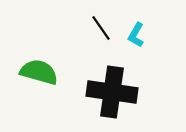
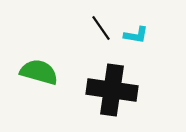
cyan L-shape: rotated 110 degrees counterclockwise
black cross: moved 2 px up
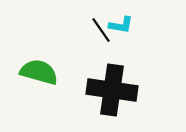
black line: moved 2 px down
cyan L-shape: moved 15 px left, 10 px up
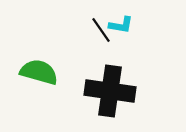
black cross: moved 2 px left, 1 px down
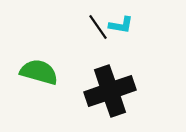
black line: moved 3 px left, 3 px up
black cross: rotated 27 degrees counterclockwise
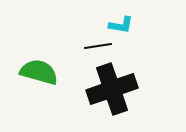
black line: moved 19 px down; rotated 64 degrees counterclockwise
black cross: moved 2 px right, 2 px up
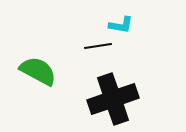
green semicircle: moved 1 px left, 1 px up; rotated 12 degrees clockwise
black cross: moved 1 px right, 10 px down
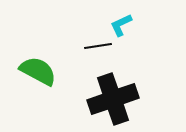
cyan L-shape: rotated 145 degrees clockwise
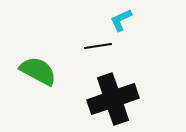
cyan L-shape: moved 5 px up
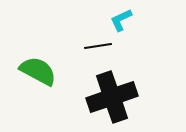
black cross: moved 1 px left, 2 px up
